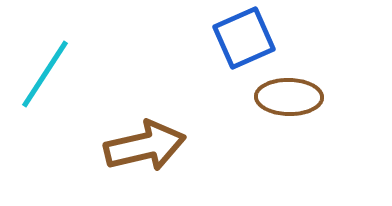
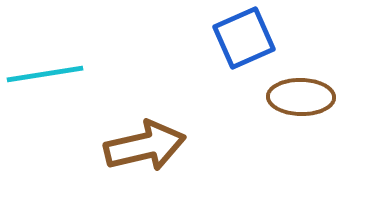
cyan line: rotated 48 degrees clockwise
brown ellipse: moved 12 px right
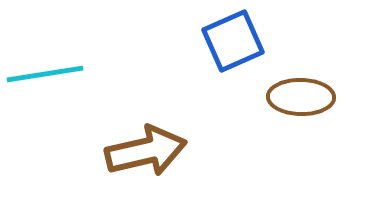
blue square: moved 11 px left, 3 px down
brown arrow: moved 1 px right, 5 px down
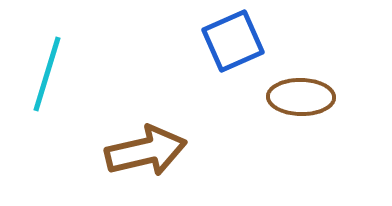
cyan line: moved 2 px right; rotated 64 degrees counterclockwise
